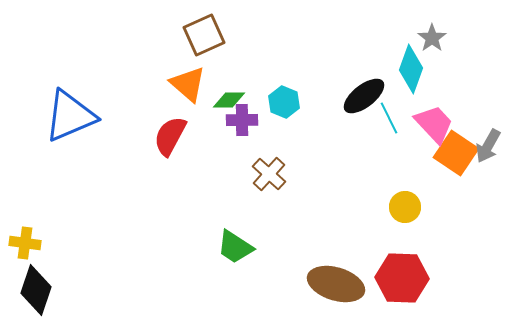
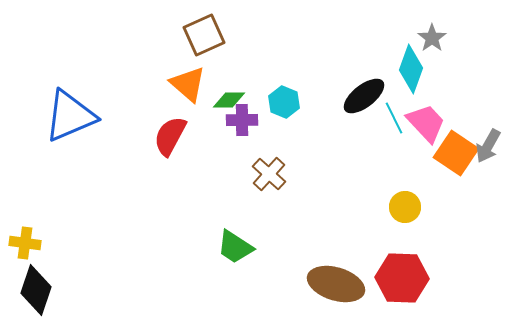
cyan line: moved 5 px right
pink trapezoid: moved 8 px left, 1 px up
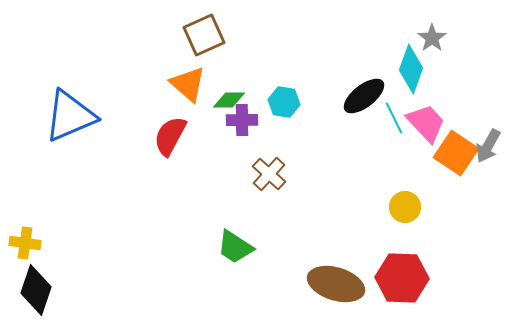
cyan hexagon: rotated 12 degrees counterclockwise
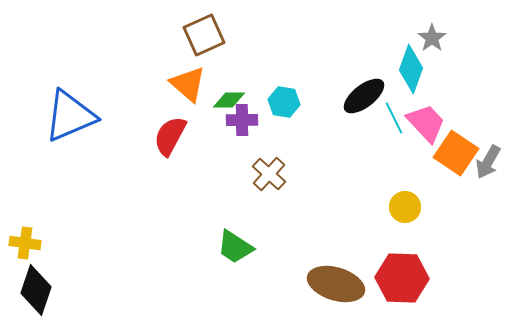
gray arrow: moved 16 px down
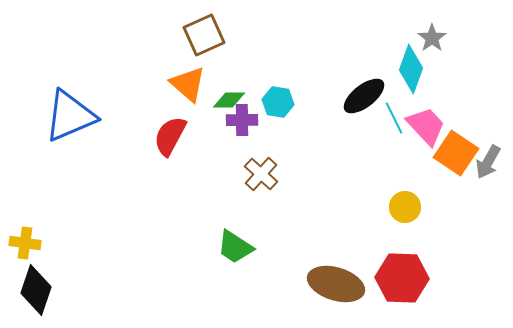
cyan hexagon: moved 6 px left
pink trapezoid: moved 3 px down
brown cross: moved 8 px left
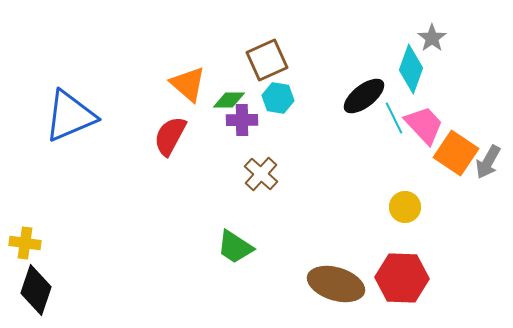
brown square: moved 63 px right, 25 px down
cyan hexagon: moved 4 px up
pink trapezoid: moved 2 px left, 1 px up
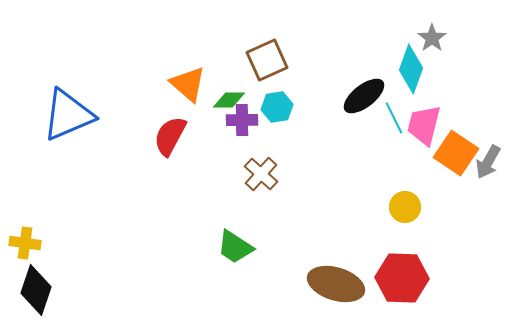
cyan hexagon: moved 1 px left, 9 px down; rotated 20 degrees counterclockwise
blue triangle: moved 2 px left, 1 px up
pink trapezoid: rotated 123 degrees counterclockwise
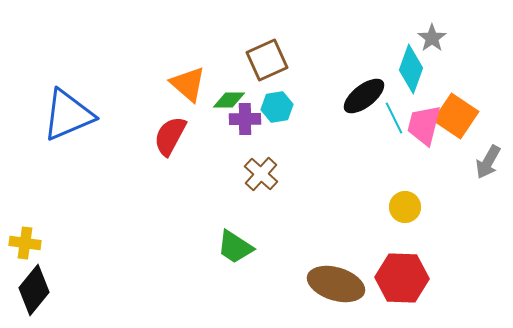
purple cross: moved 3 px right, 1 px up
orange square: moved 37 px up
black diamond: moved 2 px left; rotated 21 degrees clockwise
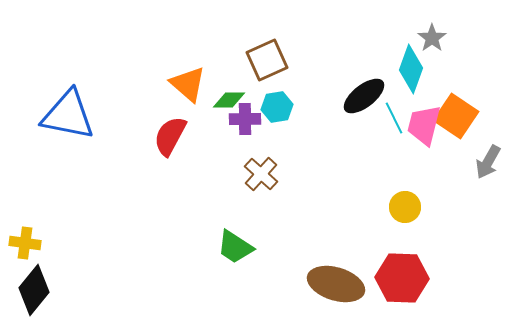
blue triangle: rotated 34 degrees clockwise
